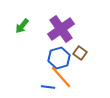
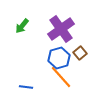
brown square: rotated 16 degrees clockwise
blue line: moved 22 px left
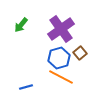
green arrow: moved 1 px left, 1 px up
orange line: rotated 20 degrees counterclockwise
blue line: rotated 24 degrees counterclockwise
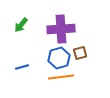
purple cross: rotated 32 degrees clockwise
brown square: rotated 24 degrees clockwise
orange line: rotated 35 degrees counterclockwise
blue line: moved 4 px left, 20 px up
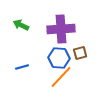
green arrow: rotated 77 degrees clockwise
blue hexagon: rotated 20 degrees clockwise
orange line: rotated 40 degrees counterclockwise
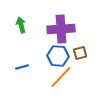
green arrow: rotated 49 degrees clockwise
blue hexagon: moved 1 px left, 2 px up
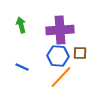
purple cross: moved 1 px left, 1 px down
brown square: rotated 16 degrees clockwise
blue line: rotated 40 degrees clockwise
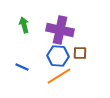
green arrow: moved 3 px right
purple cross: rotated 16 degrees clockwise
orange line: moved 2 px left, 1 px up; rotated 15 degrees clockwise
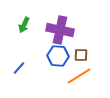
green arrow: rotated 140 degrees counterclockwise
brown square: moved 1 px right, 2 px down
blue line: moved 3 px left, 1 px down; rotated 72 degrees counterclockwise
orange line: moved 20 px right
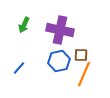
blue hexagon: moved 1 px right, 5 px down; rotated 15 degrees counterclockwise
orange line: moved 5 px right, 2 px up; rotated 35 degrees counterclockwise
